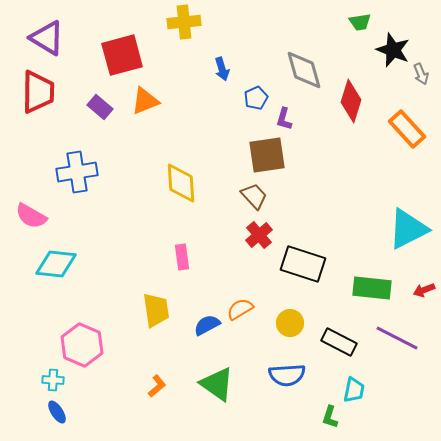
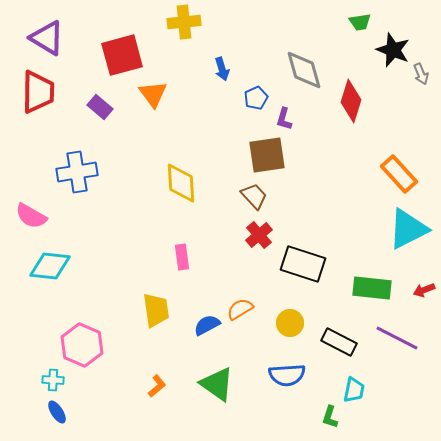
orange triangle at (145, 101): moved 8 px right, 7 px up; rotated 44 degrees counterclockwise
orange rectangle at (407, 129): moved 8 px left, 45 px down
cyan diamond at (56, 264): moved 6 px left, 2 px down
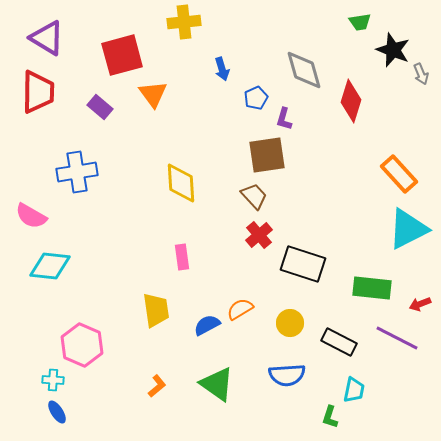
red arrow at (424, 290): moved 4 px left, 14 px down
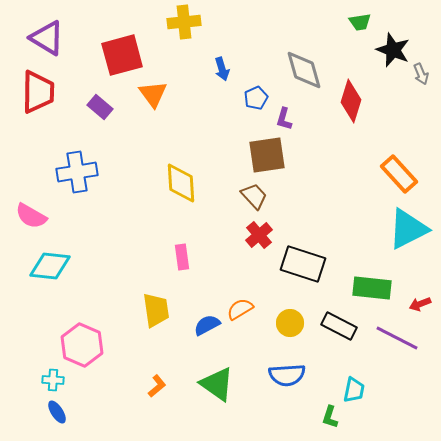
black rectangle at (339, 342): moved 16 px up
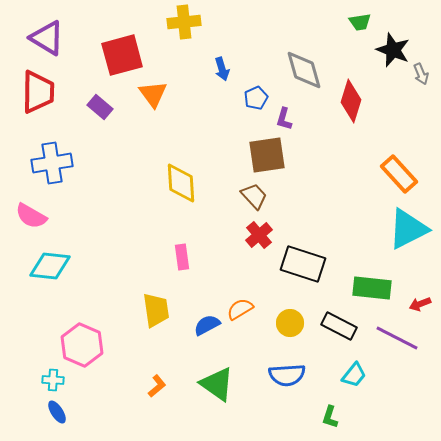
blue cross at (77, 172): moved 25 px left, 9 px up
cyan trapezoid at (354, 390): moved 15 px up; rotated 28 degrees clockwise
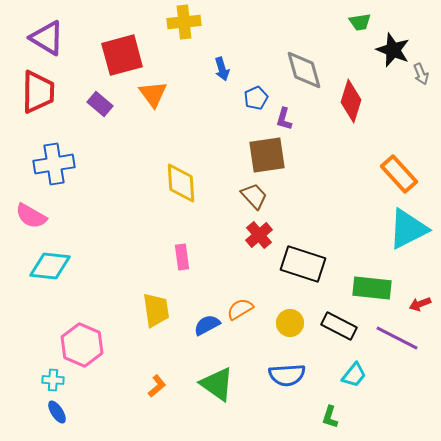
purple rectangle at (100, 107): moved 3 px up
blue cross at (52, 163): moved 2 px right, 1 px down
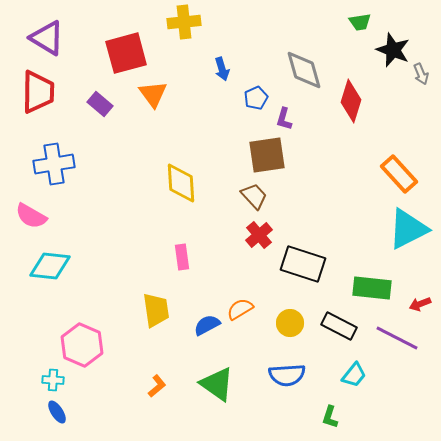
red square at (122, 55): moved 4 px right, 2 px up
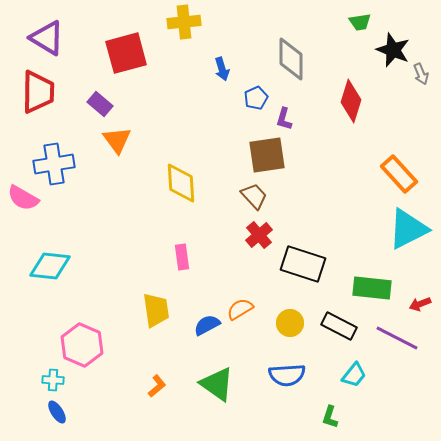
gray diamond at (304, 70): moved 13 px left, 11 px up; rotated 15 degrees clockwise
orange triangle at (153, 94): moved 36 px left, 46 px down
pink semicircle at (31, 216): moved 8 px left, 18 px up
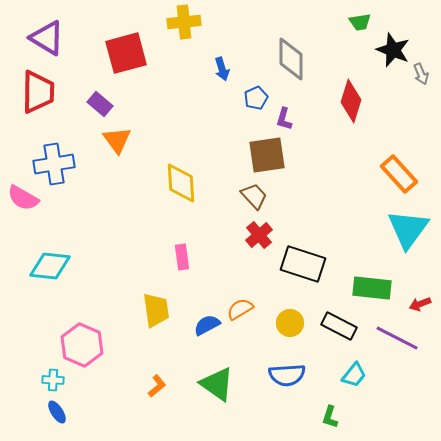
cyan triangle at (408, 229): rotated 27 degrees counterclockwise
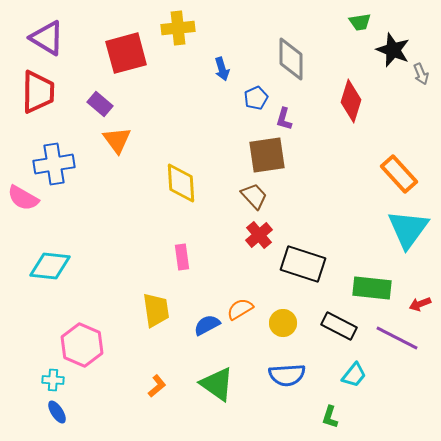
yellow cross at (184, 22): moved 6 px left, 6 px down
yellow circle at (290, 323): moved 7 px left
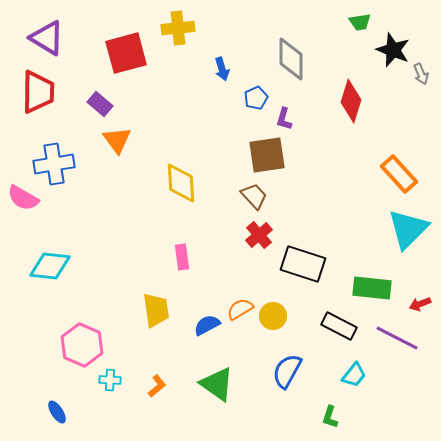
cyan triangle at (408, 229): rotated 9 degrees clockwise
yellow circle at (283, 323): moved 10 px left, 7 px up
blue semicircle at (287, 375): moved 4 px up; rotated 123 degrees clockwise
cyan cross at (53, 380): moved 57 px right
